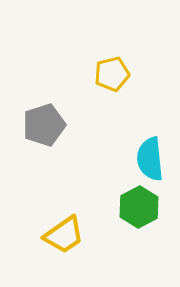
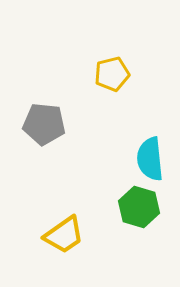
gray pentagon: moved 1 px up; rotated 24 degrees clockwise
green hexagon: rotated 15 degrees counterclockwise
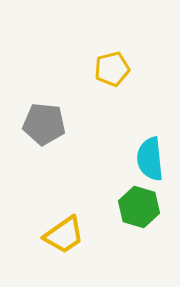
yellow pentagon: moved 5 px up
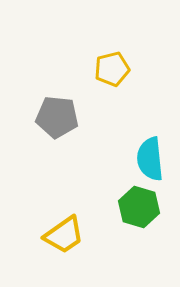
gray pentagon: moved 13 px right, 7 px up
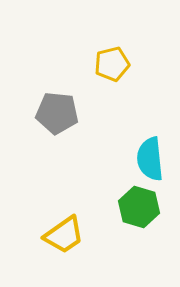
yellow pentagon: moved 5 px up
gray pentagon: moved 4 px up
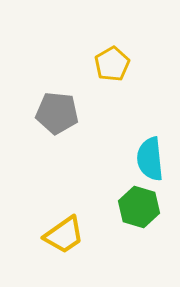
yellow pentagon: rotated 16 degrees counterclockwise
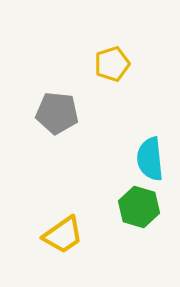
yellow pentagon: rotated 12 degrees clockwise
yellow trapezoid: moved 1 px left
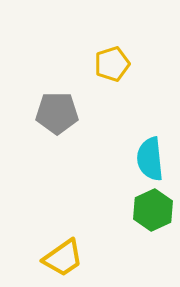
gray pentagon: rotated 6 degrees counterclockwise
green hexagon: moved 14 px right, 3 px down; rotated 18 degrees clockwise
yellow trapezoid: moved 23 px down
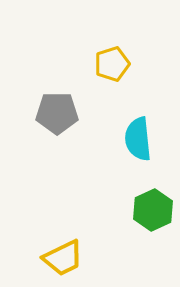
cyan semicircle: moved 12 px left, 20 px up
yellow trapezoid: rotated 9 degrees clockwise
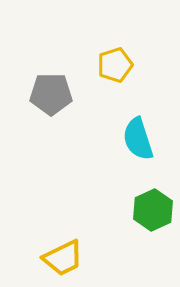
yellow pentagon: moved 3 px right, 1 px down
gray pentagon: moved 6 px left, 19 px up
cyan semicircle: rotated 12 degrees counterclockwise
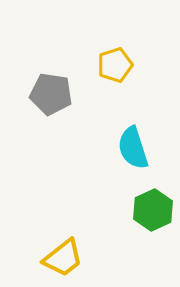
gray pentagon: rotated 9 degrees clockwise
cyan semicircle: moved 5 px left, 9 px down
yellow trapezoid: rotated 12 degrees counterclockwise
